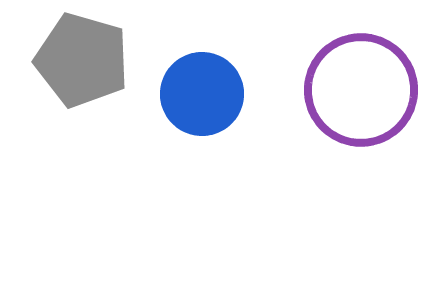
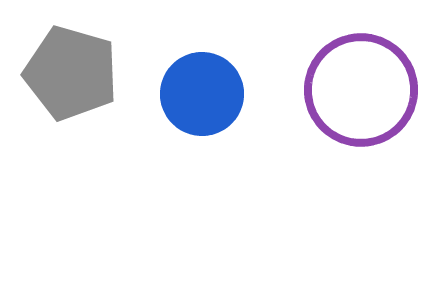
gray pentagon: moved 11 px left, 13 px down
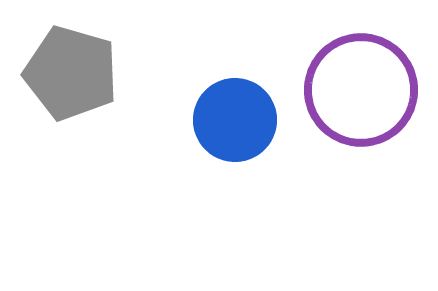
blue circle: moved 33 px right, 26 px down
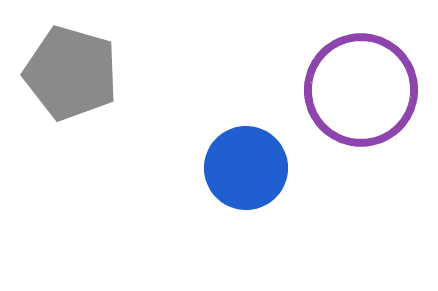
blue circle: moved 11 px right, 48 px down
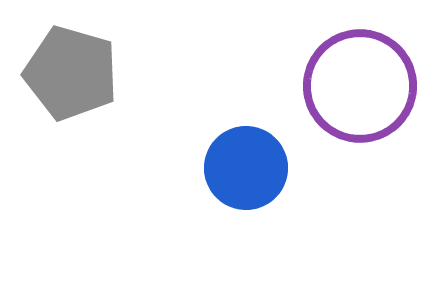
purple circle: moved 1 px left, 4 px up
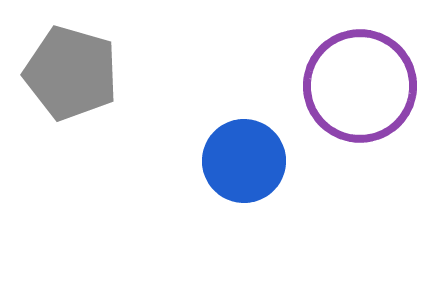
blue circle: moved 2 px left, 7 px up
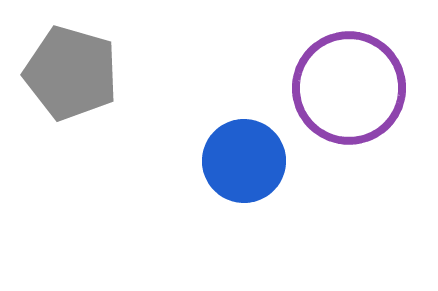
purple circle: moved 11 px left, 2 px down
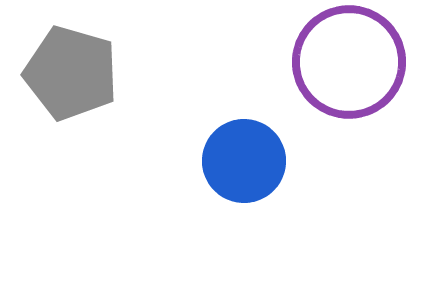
purple circle: moved 26 px up
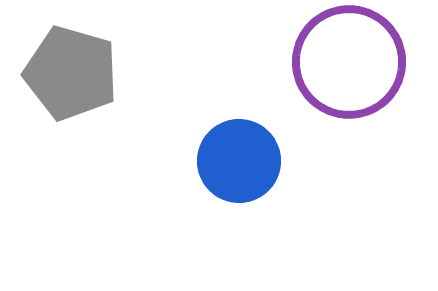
blue circle: moved 5 px left
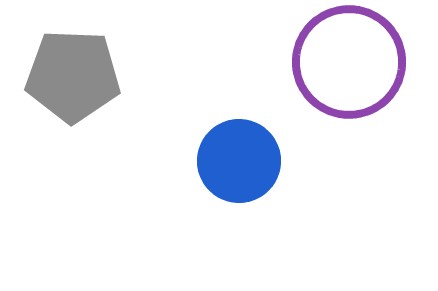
gray pentagon: moved 2 px right, 3 px down; rotated 14 degrees counterclockwise
